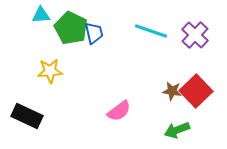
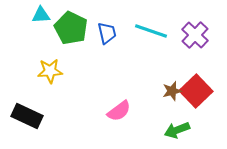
blue trapezoid: moved 13 px right
brown star: rotated 24 degrees counterclockwise
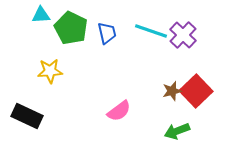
purple cross: moved 12 px left
green arrow: moved 1 px down
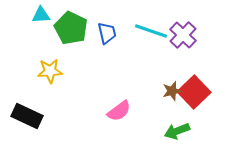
red square: moved 2 px left, 1 px down
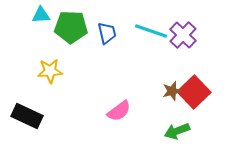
green pentagon: moved 1 px up; rotated 24 degrees counterclockwise
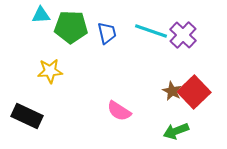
brown star: rotated 30 degrees counterclockwise
pink semicircle: rotated 70 degrees clockwise
green arrow: moved 1 px left
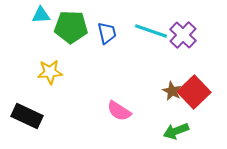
yellow star: moved 1 px down
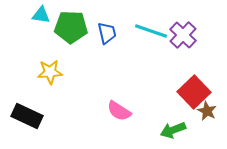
cyan triangle: rotated 12 degrees clockwise
brown star: moved 35 px right, 20 px down
green arrow: moved 3 px left, 1 px up
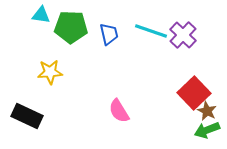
blue trapezoid: moved 2 px right, 1 px down
red square: moved 1 px down
pink semicircle: rotated 25 degrees clockwise
green arrow: moved 34 px right
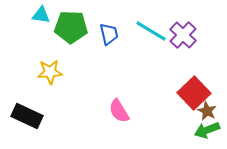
cyan line: rotated 12 degrees clockwise
